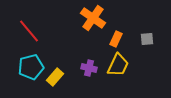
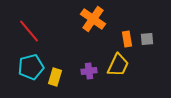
orange cross: moved 1 px down
orange rectangle: moved 11 px right; rotated 35 degrees counterclockwise
purple cross: moved 3 px down; rotated 21 degrees counterclockwise
yellow rectangle: rotated 24 degrees counterclockwise
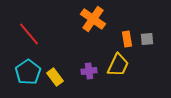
red line: moved 3 px down
cyan pentagon: moved 3 px left, 5 px down; rotated 20 degrees counterclockwise
yellow rectangle: rotated 54 degrees counterclockwise
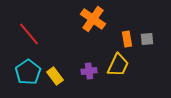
yellow rectangle: moved 1 px up
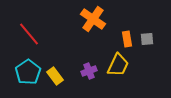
purple cross: rotated 14 degrees counterclockwise
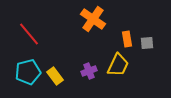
gray square: moved 4 px down
cyan pentagon: rotated 20 degrees clockwise
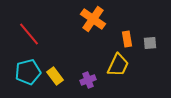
gray square: moved 3 px right
purple cross: moved 1 px left, 9 px down
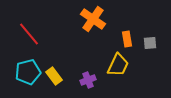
yellow rectangle: moved 1 px left
